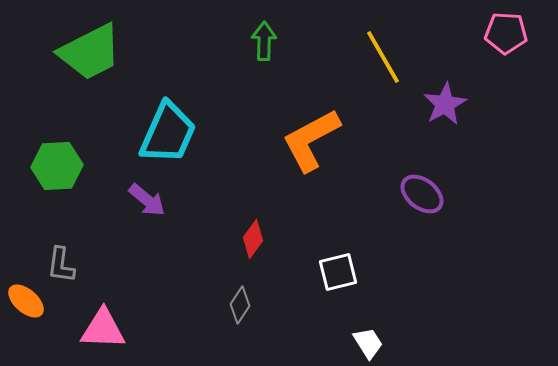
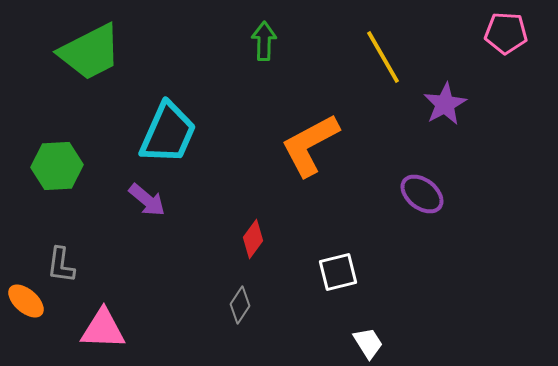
orange L-shape: moved 1 px left, 5 px down
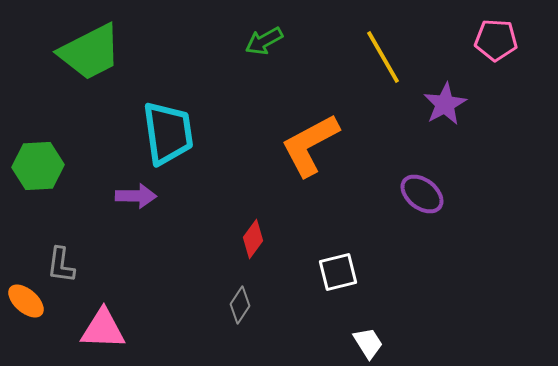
pink pentagon: moved 10 px left, 7 px down
green arrow: rotated 120 degrees counterclockwise
cyan trapezoid: rotated 32 degrees counterclockwise
green hexagon: moved 19 px left
purple arrow: moved 11 px left, 4 px up; rotated 39 degrees counterclockwise
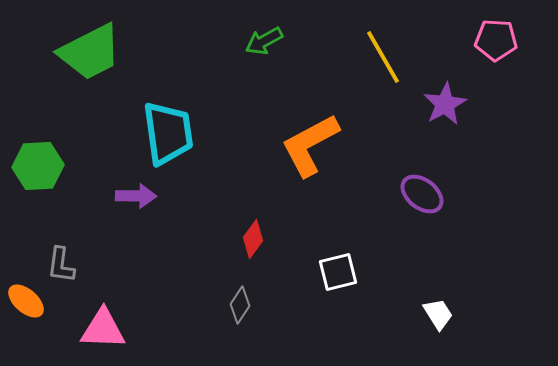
white trapezoid: moved 70 px right, 29 px up
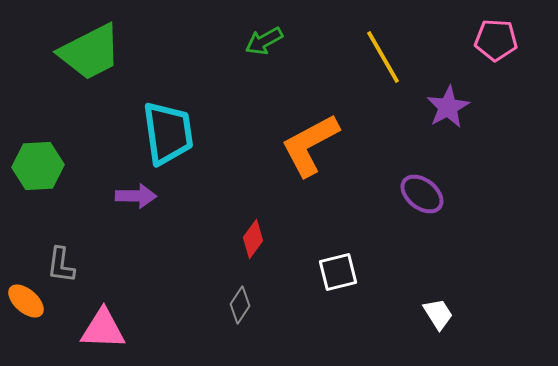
purple star: moved 3 px right, 3 px down
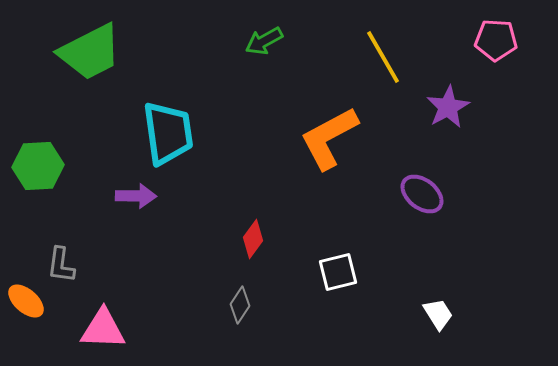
orange L-shape: moved 19 px right, 7 px up
